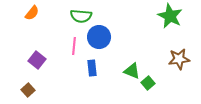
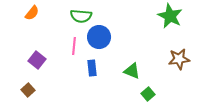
green square: moved 11 px down
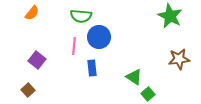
green triangle: moved 2 px right, 6 px down; rotated 12 degrees clockwise
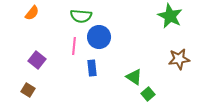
brown square: rotated 16 degrees counterclockwise
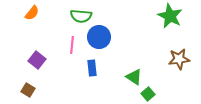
pink line: moved 2 px left, 1 px up
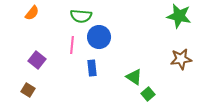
green star: moved 9 px right; rotated 15 degrees counterclockwise
brown star: moved 2 px right
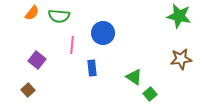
green semicircle: moved 22 px left
blue circle: moved 4 px right, 4 px up
brown square: rotated 16 degrees clockwise
green square: moved 2 px right
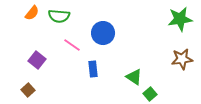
green star: moved 1 px right, 3 px down; rotated 20 degrees counterclockwise
pink line: rotated 60 degrees counterclockwise
brown star: moved 1 px right
blue rectangle: moved 1 px right, 1 px down
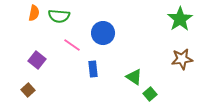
orange semicircle: moved 2 px right; rotated 28 degrees counterclockwise
green star: rotated 25 degrees counterclockwise
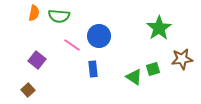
green star: moved 21 px left, 9 px down
blue circle: moved 4 px left, 3 px down
green square: moved 3 px right, 25 px up; rotated 24 degrees clockwise
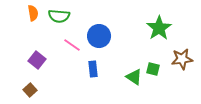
orange semicircle: moved 1 px left; rotated 21 degrees counterclockwise
green square: rotated 32 degrees clockwise
brown square: moved 2 px right
